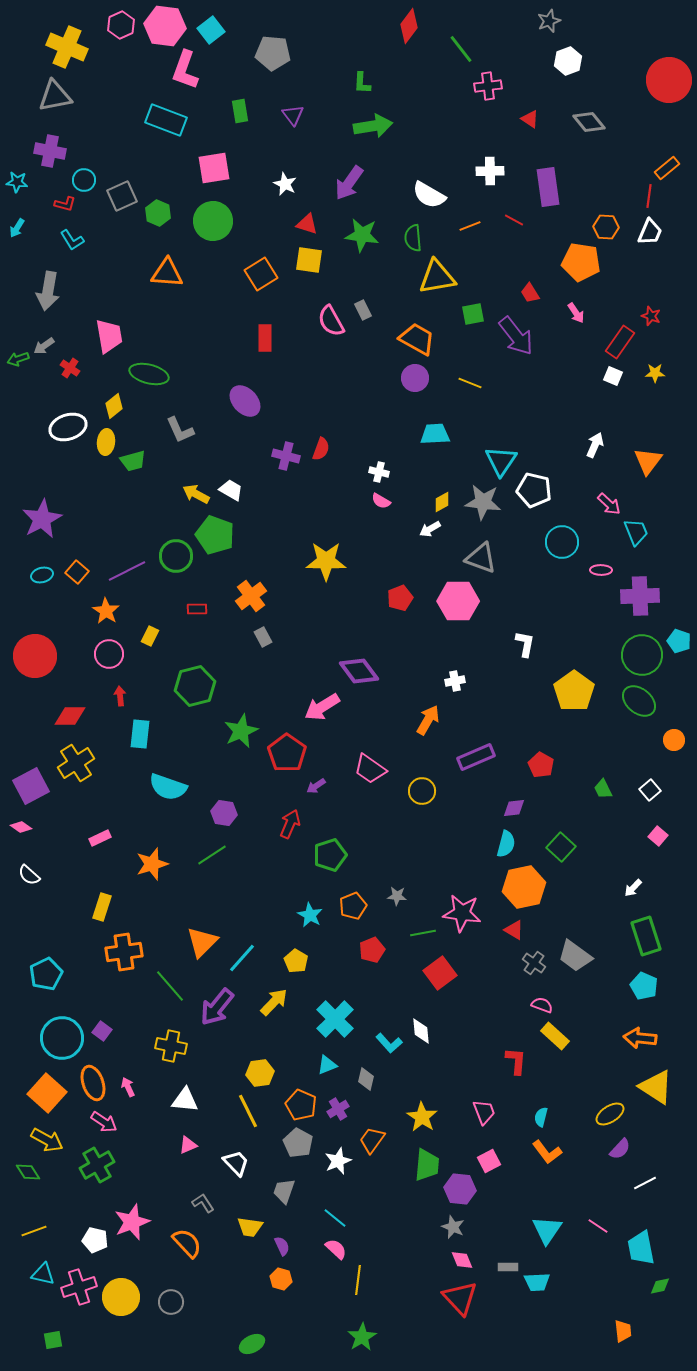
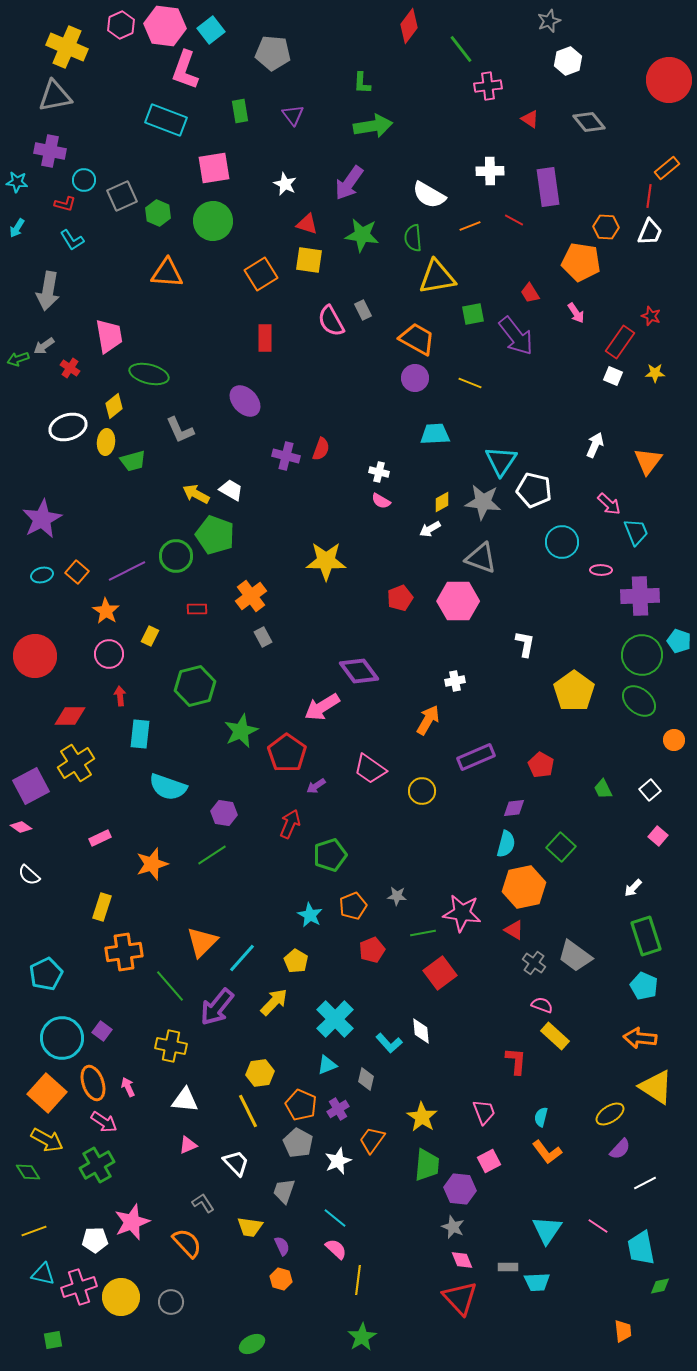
white pentagon at (95, 1240): rotated 15 degrees counterclockwise
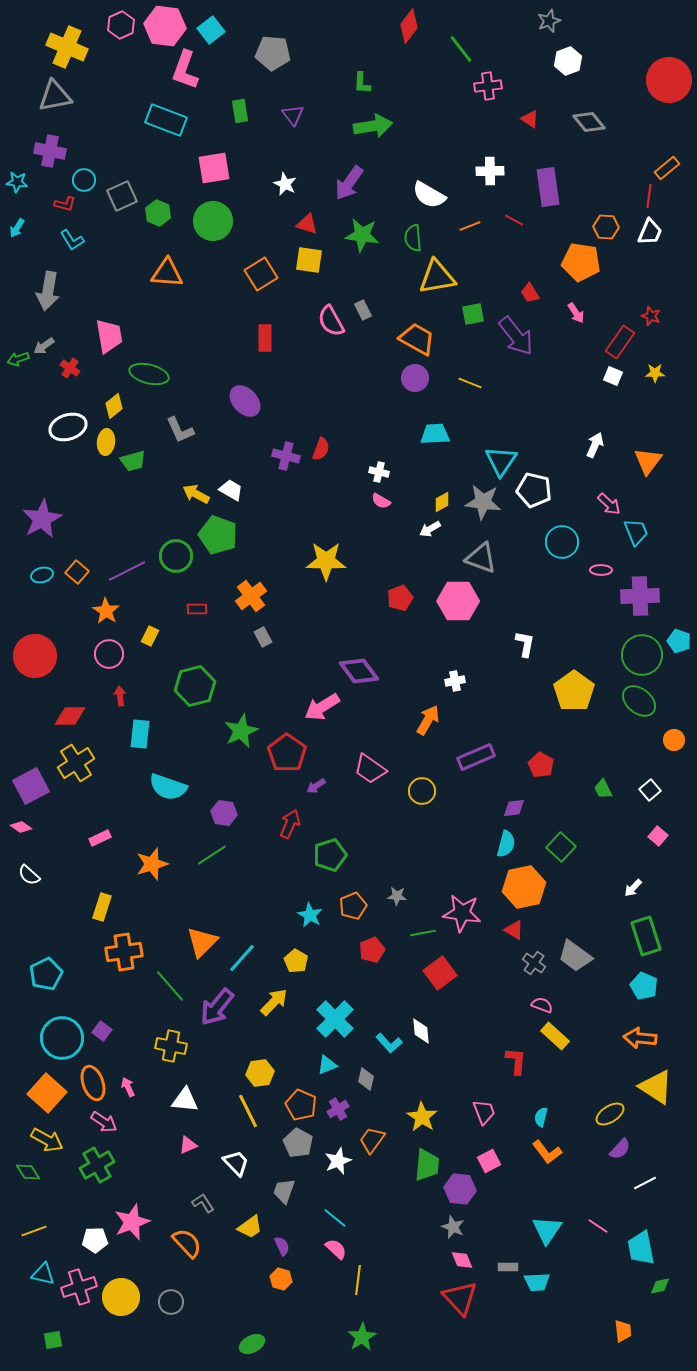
green pentagon at (215, 535): moved 3 px right
yellow trapezoid at (250, 1227): rotated 44 degrees counterclockwise
